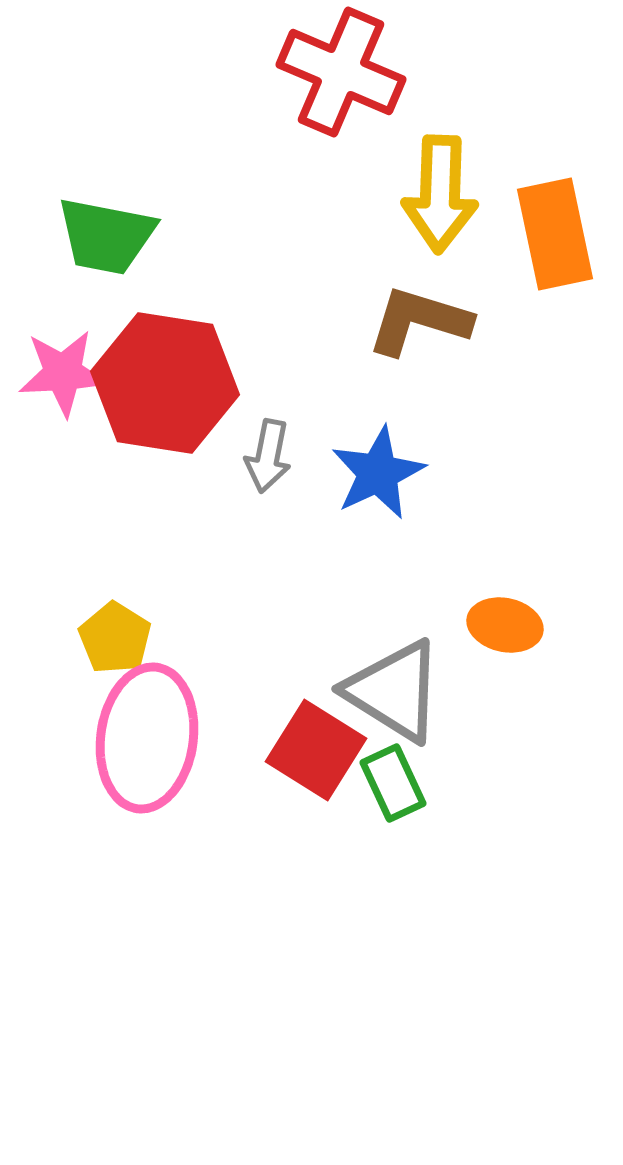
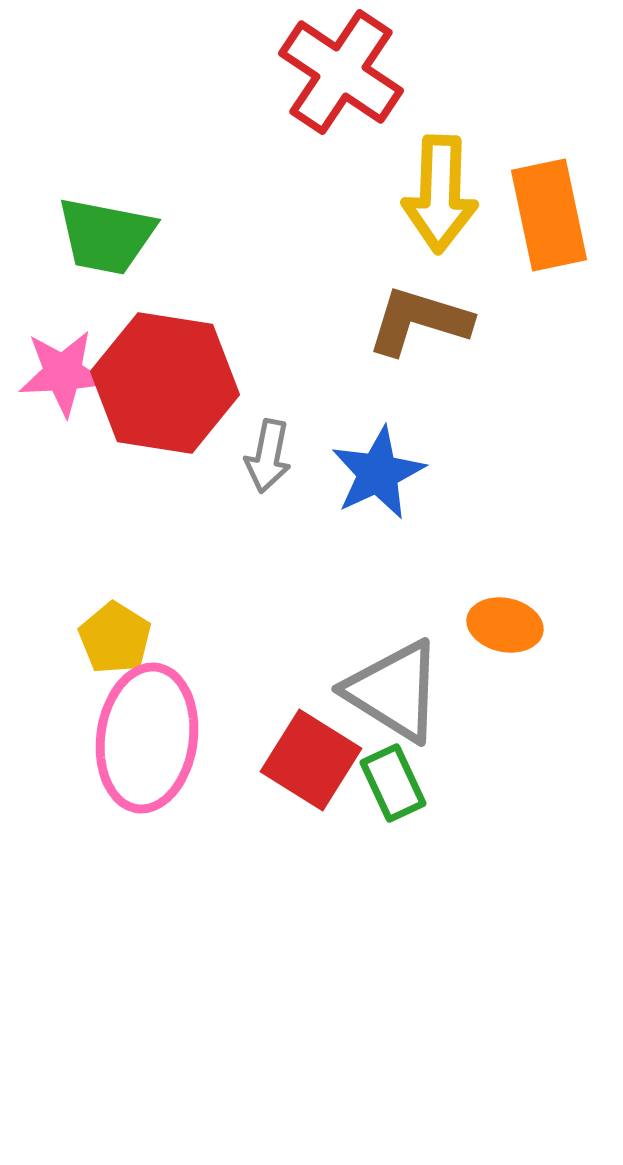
red cross: rotated 11 degrees clockwise
orange rectangle: moved 6 px left, 19 px up
red square: moved 5 px left, 10 px down
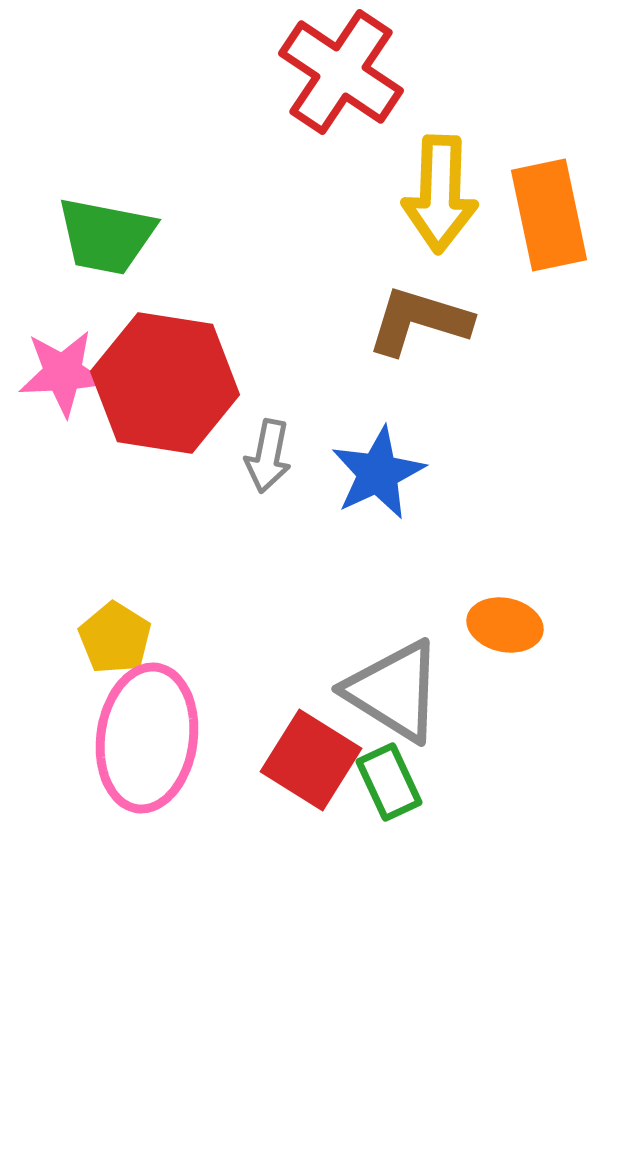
green rectangle: moved 4 px left, 1 px up
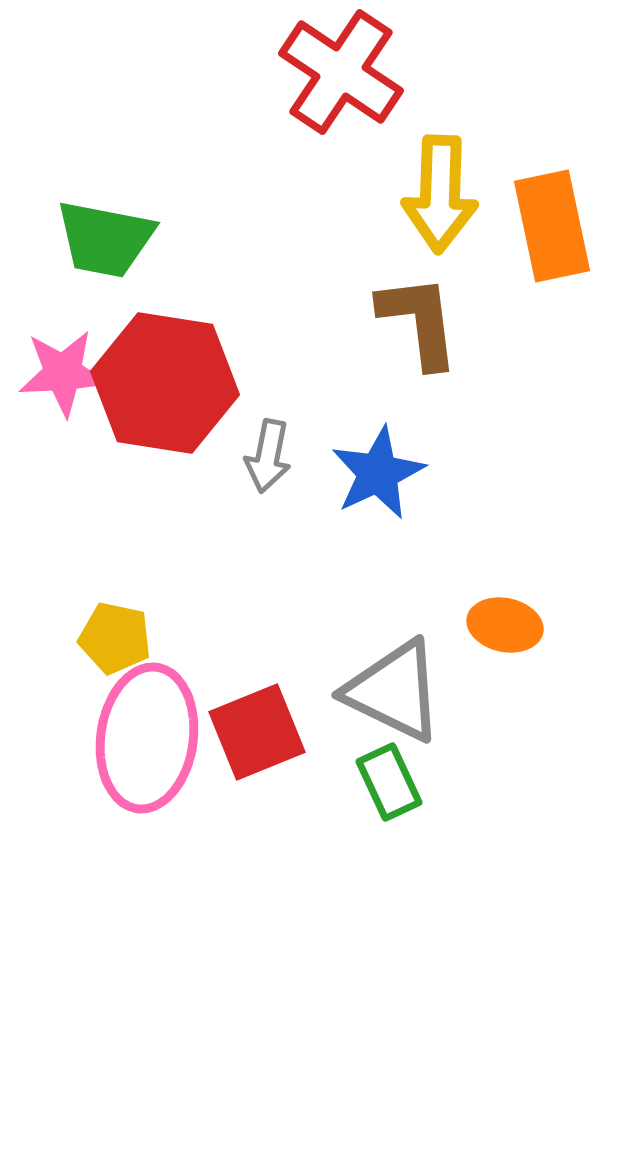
orange rectangle: moved 3 px right, 11 px down
green trapezoid: moved 1 px left, 3 px down
brown L-shape: rotated 66 degrees clockwise
yellow pentagon: rotated 20 degrees counterclockwise
gray triangle: rotated 6 degrees counterclockwise
red square: moved 54 px left, 28 px up; rotated 36 degrees clockwise
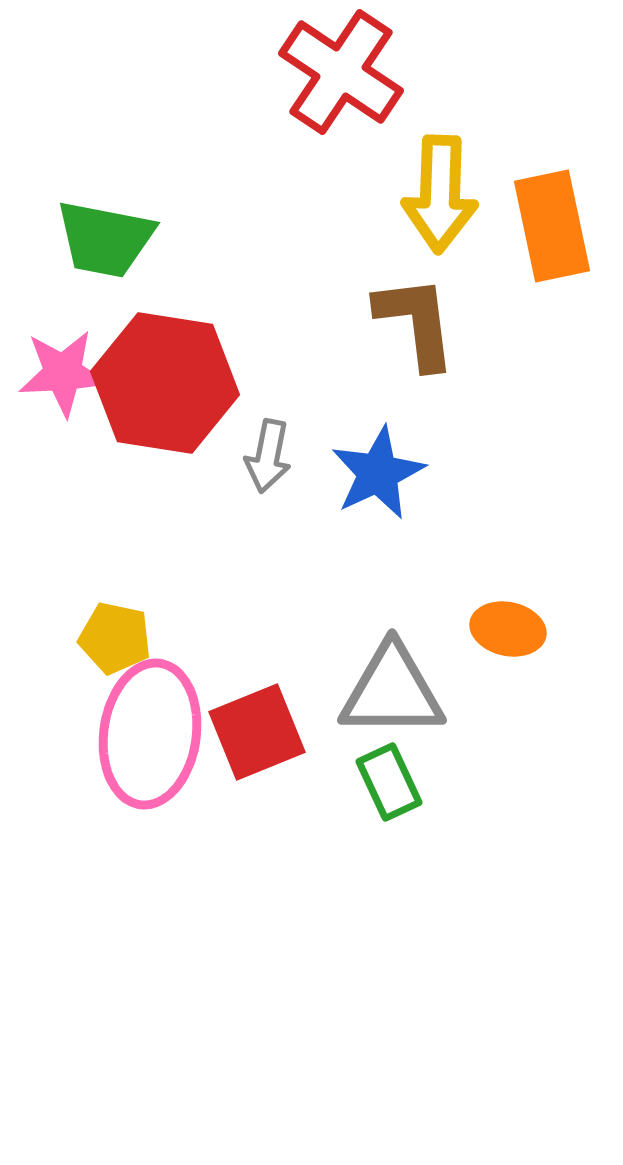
brown L-shape: moved 3 px left, 1 px down
orange ellipse: moved 3 px right, 4 px down
gray triangle: moved 2 px left; rotated 26 degrees counterclockwise
pink ellipse: moved 3 px right, 4 px up
